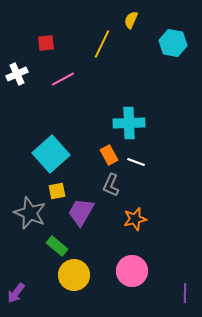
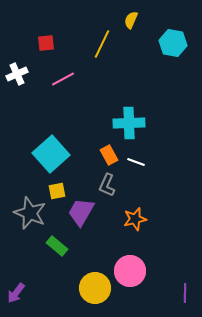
gray L-shape: moved 4 px left
pink circle: moved 2 px left
yellow circle: moved 21 px right, 13 px down
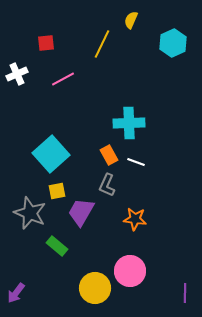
cyan hexagon: rotated 24 degrees clockwise
orange star: rotated 20 degrees clockwise
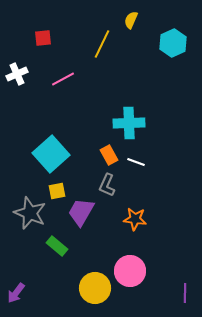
red square: moved 3 px left, 5 px up
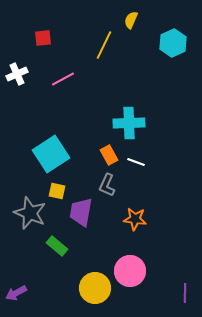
yellow line: moved 2 px right, 1 px down
cyan square: rotated 9 degrees clockwise
yellow square: rotated 24 degrees clockwise
purple trapezoid: rotated 20 degrees counterclockwise
purple arrow: rotated 25 degrees clockwise
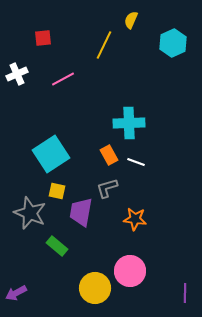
gray L-shape: moved 3 px down; rotated 50 degrees clockwise
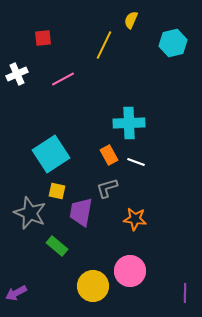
cyan hexagon: rotated 12 degrees clockwise
yellow circle: moved 2 px left, 2 px up
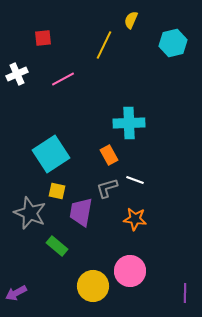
white line: moved 1 px left, 18 px down
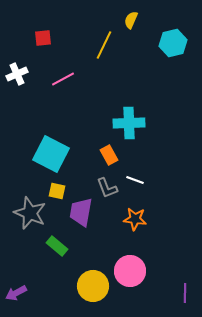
cyan square: rotated 30 degrees counterclockwise
gray L-shape: rotated 95 degrees counterclockwise
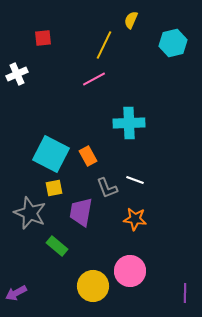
pink line: moved 31 px right
orange rectangle: moved 21 px left, 1 px down
yellow square: moved 3 px left, 3 px up; rotated 24 degrees counterclockwise
